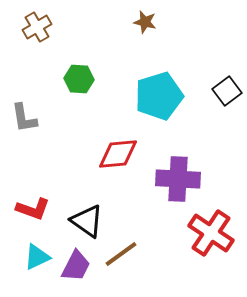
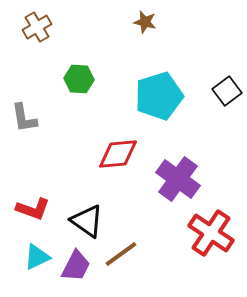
purple cross: rotated 33 degrees clockwise
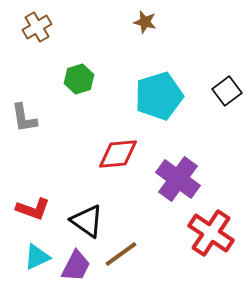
green hexagon: rotated 20 degrees counterclockwise
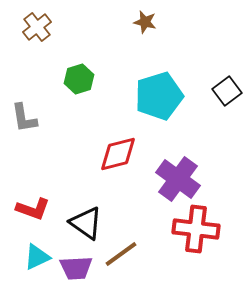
brown cross: rotated 8 degrees counterclockwise
red diamond: rotated 9 degrees counterclockwise
black triangle: moved 1 px left, 2 px down
red cross: moved 15 px left, 4 px up; rotated 27 degrees counterclockwise
purple trapezoid: moved 2 px down; rotated 60 degrees clockwise
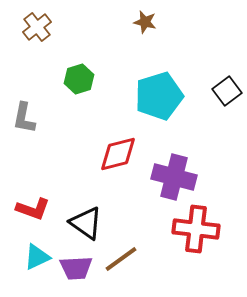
gray L-shape: rotated 20 degrees clockwise
purple cross: moved 4 px left, 2 px up; rotated 21 degrees counterclockwise
brown line: moved 5 px down
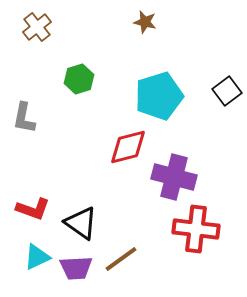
red diamond: moved 10 px right, 7 px up
black triangle: moved 5 px left
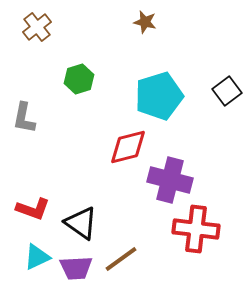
purple cross: moved 4 px left, 3 px down
